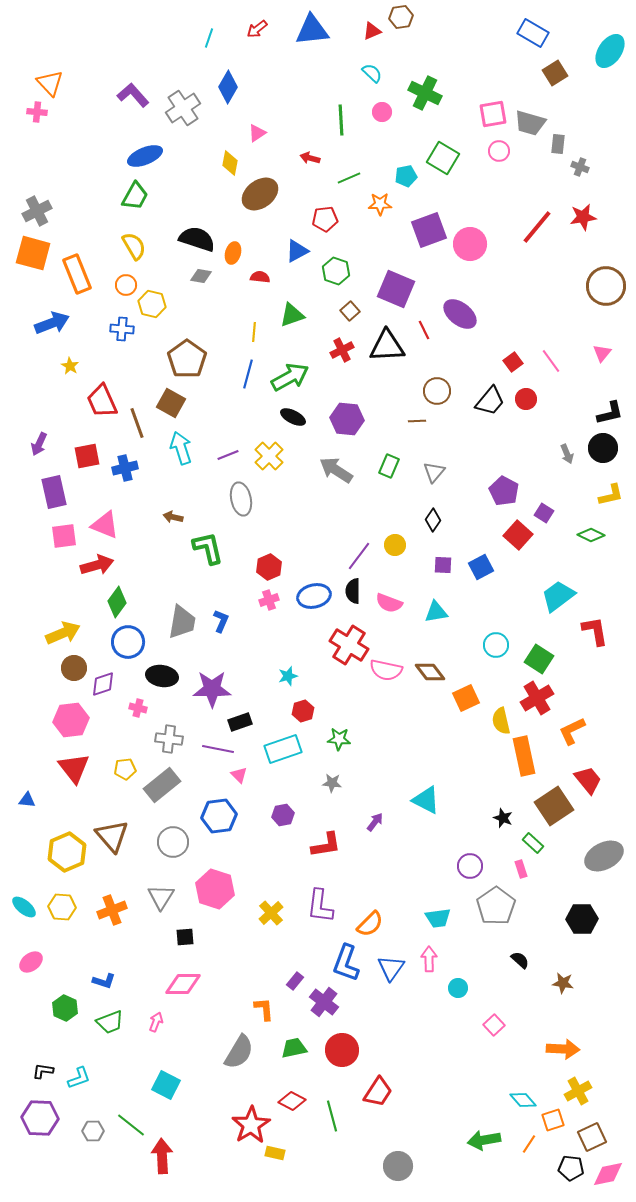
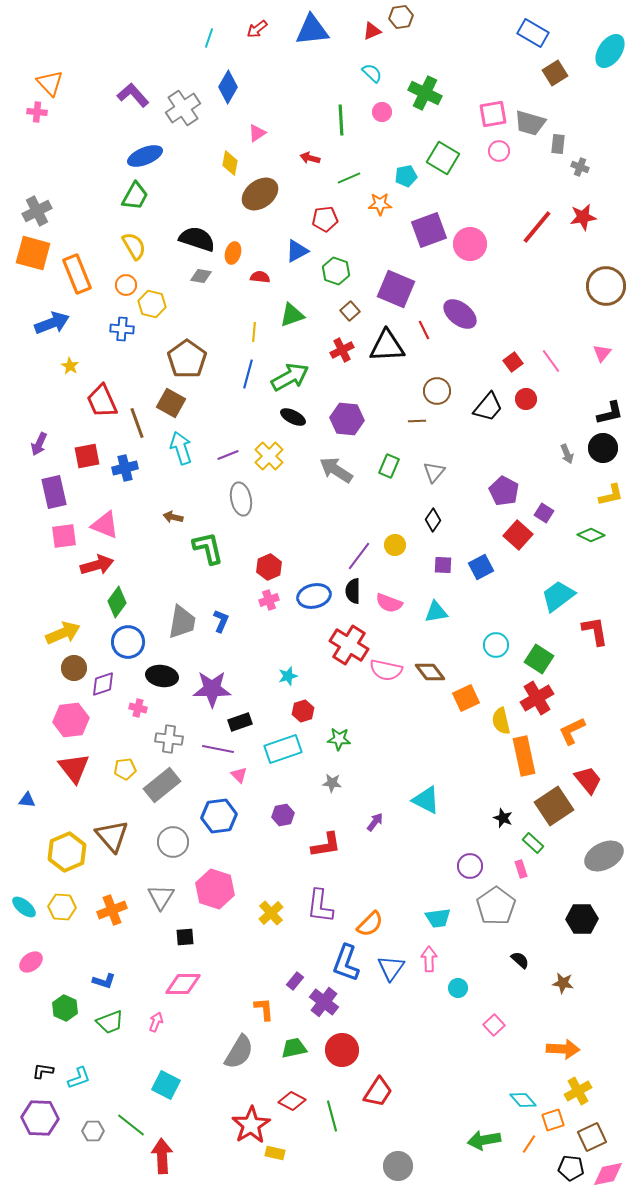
black trapezoid at (490, 401): moved 2 px left, 6 px down
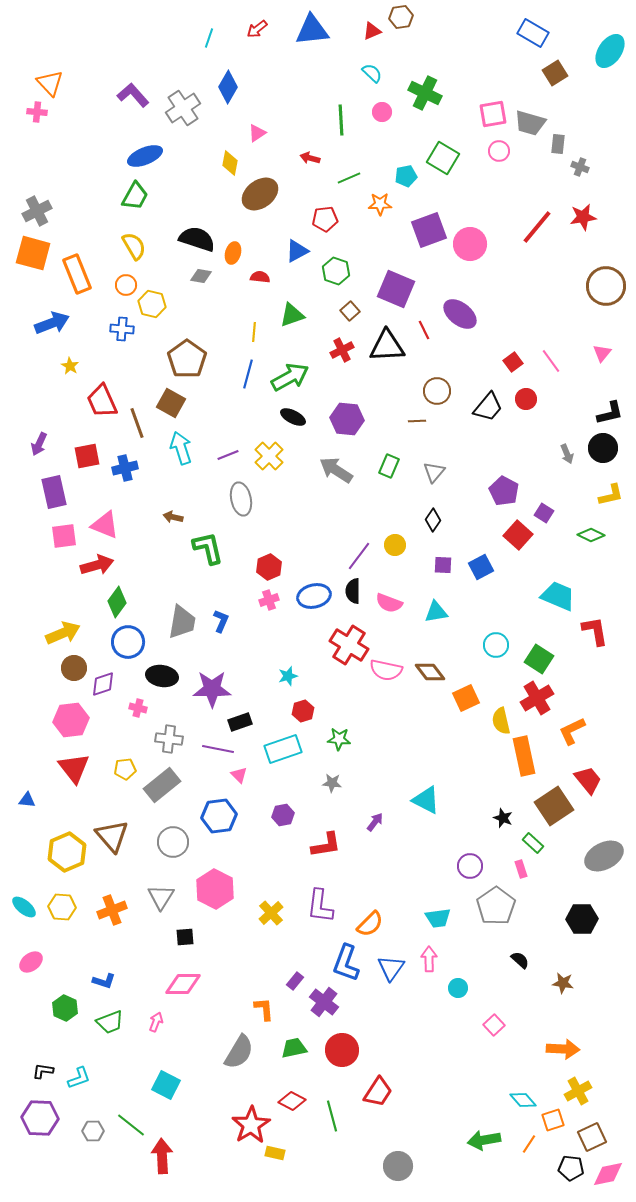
cyan trapezoid at (558, 596): rotated 60 degrees clockwise
pink hexagon at (215, 889): rotated 9 degrees clockwise
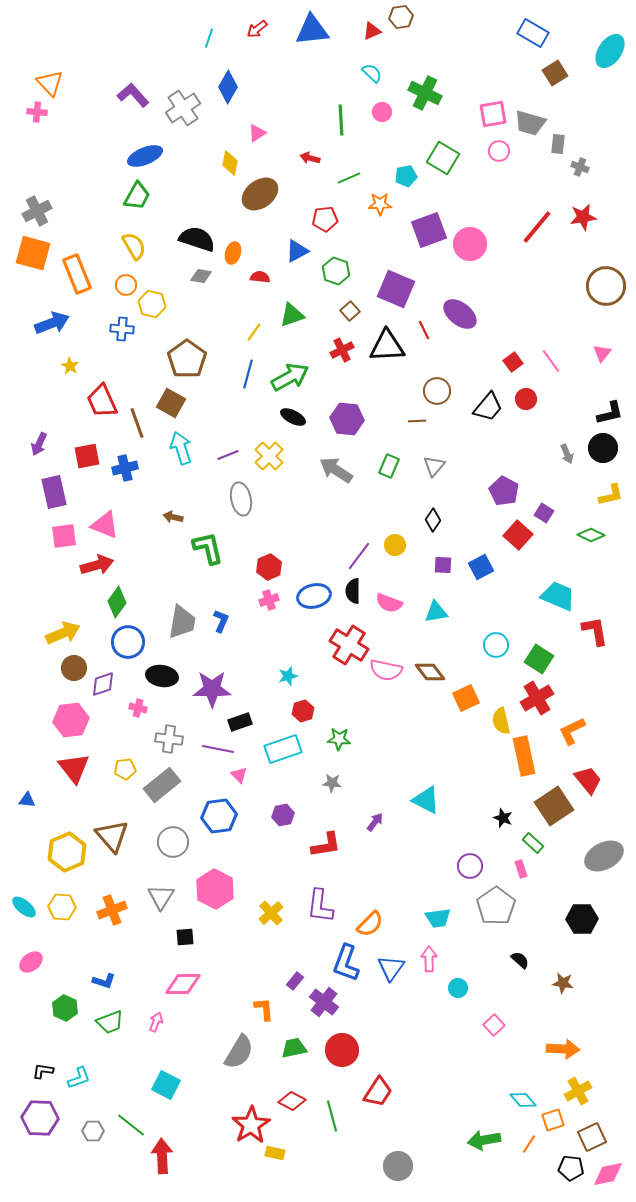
green trapezoid at (135, 196): moved 2 px right
yellow line at (254, 332): rotated 30 degrees clockwise
gray triangle at (434, 472): moved 6 px up
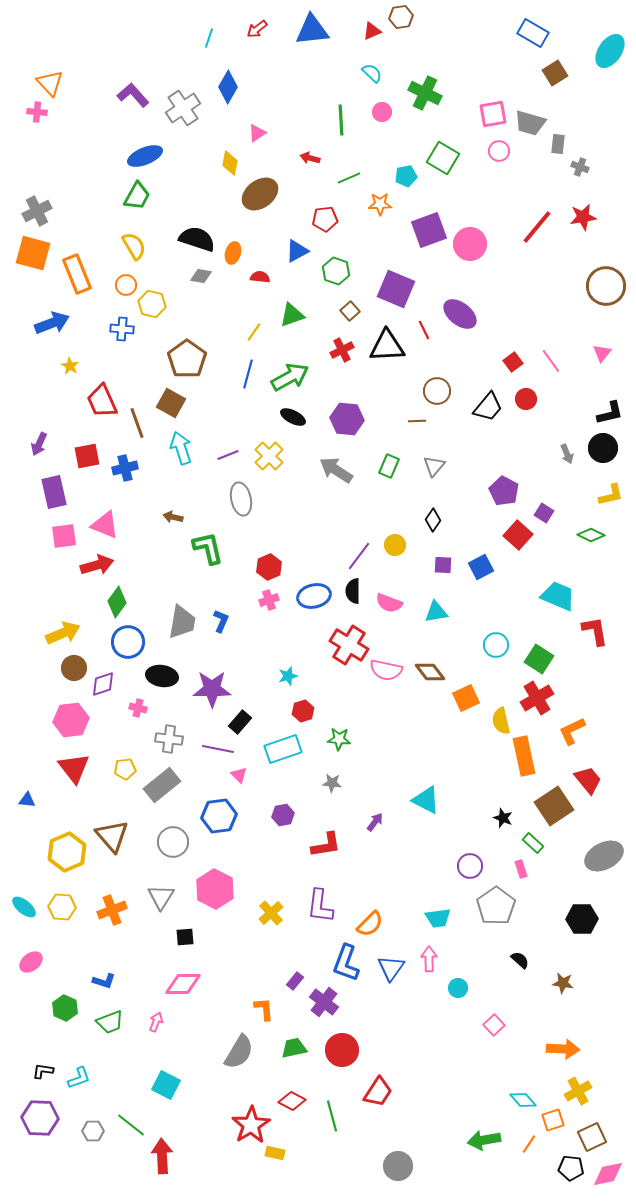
black rectangle at (240, 722): rotated 30 degrees counterclockwise
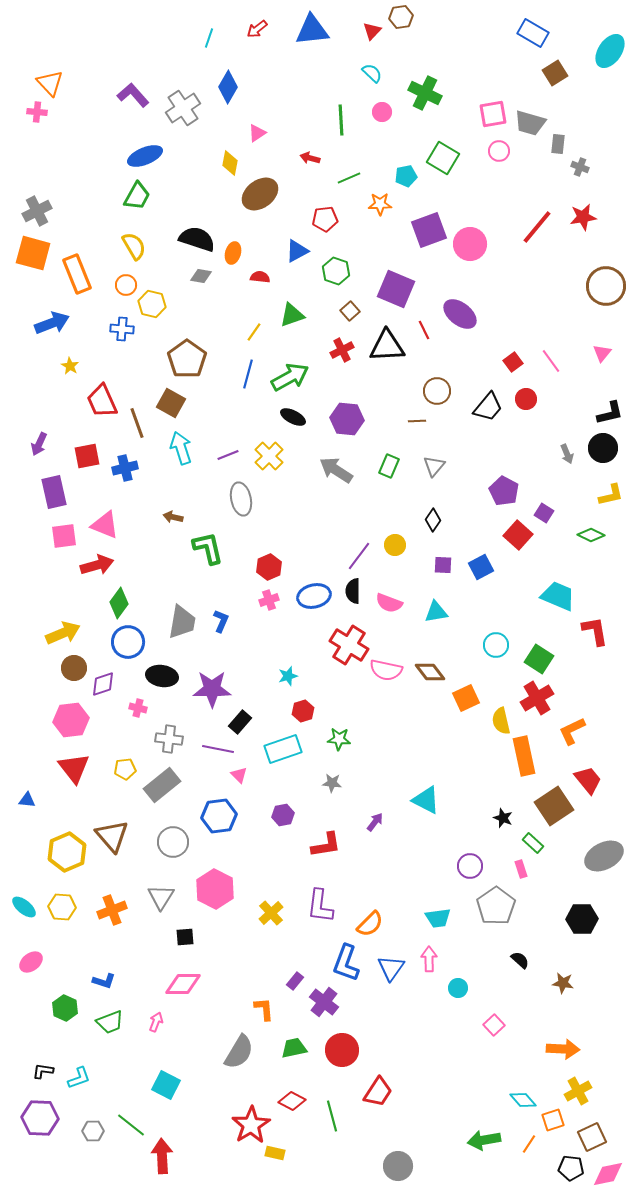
red triangle at (372, 31): rotated 24 degrees counterclockwise
green diamond at (117, 602): moved 2 px right, 1 px down
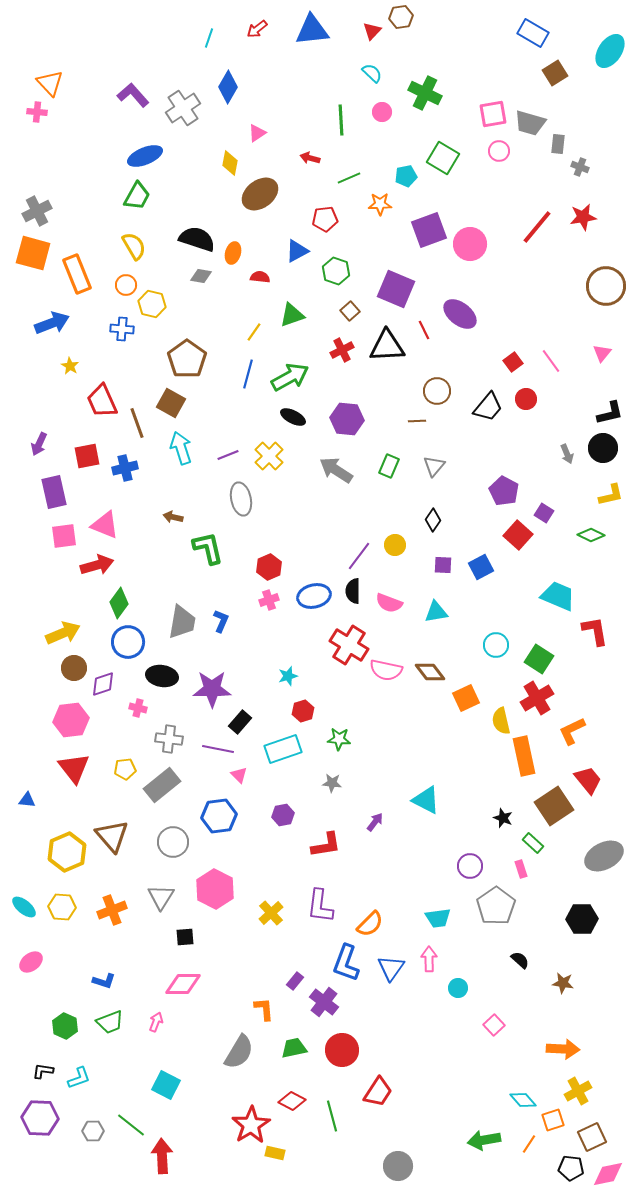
green hexagon at (65, 1008): moved 18 px down
